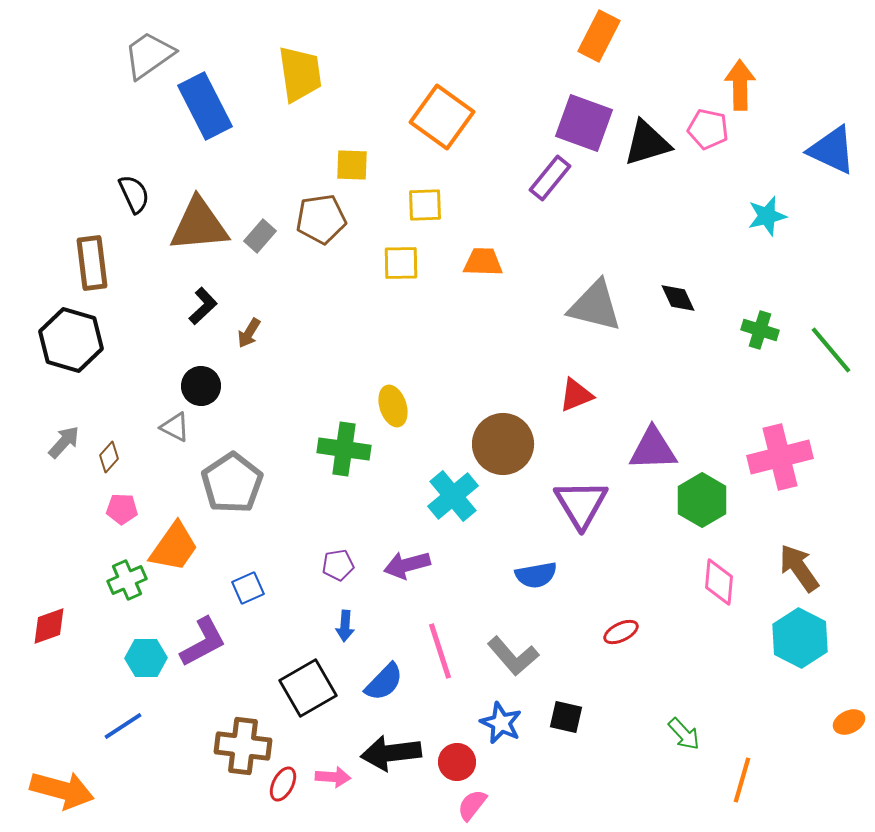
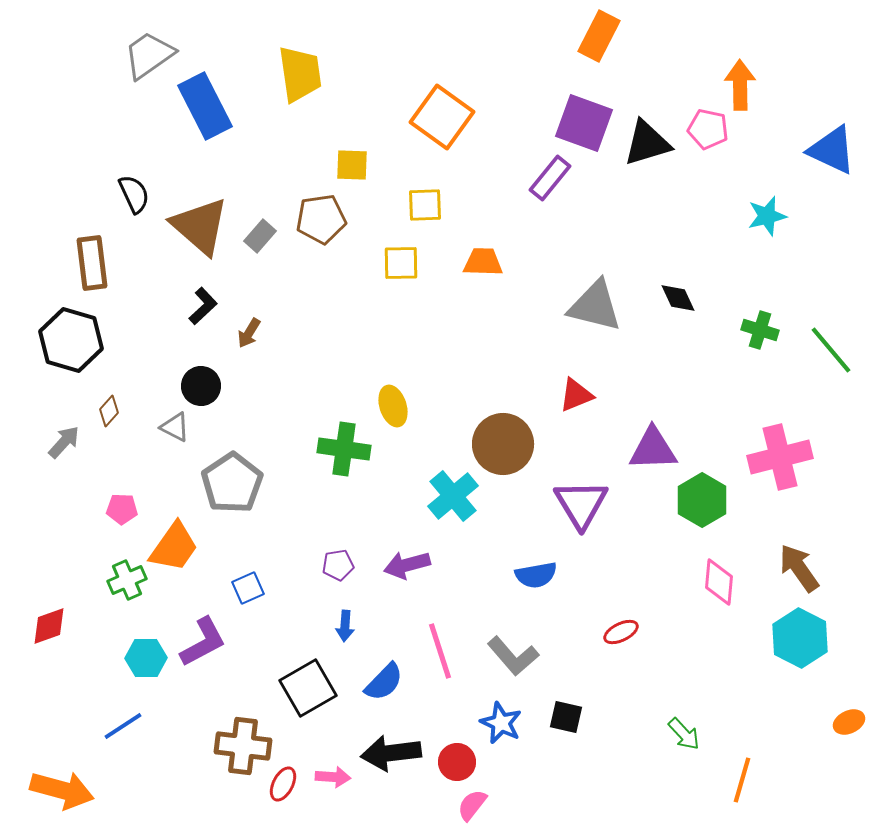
brown triangle at (199, 225): moved 1 px right, 1 px down; rotated 46 degrees clockwise
brown diamond at (109, 457): moved 46 px up
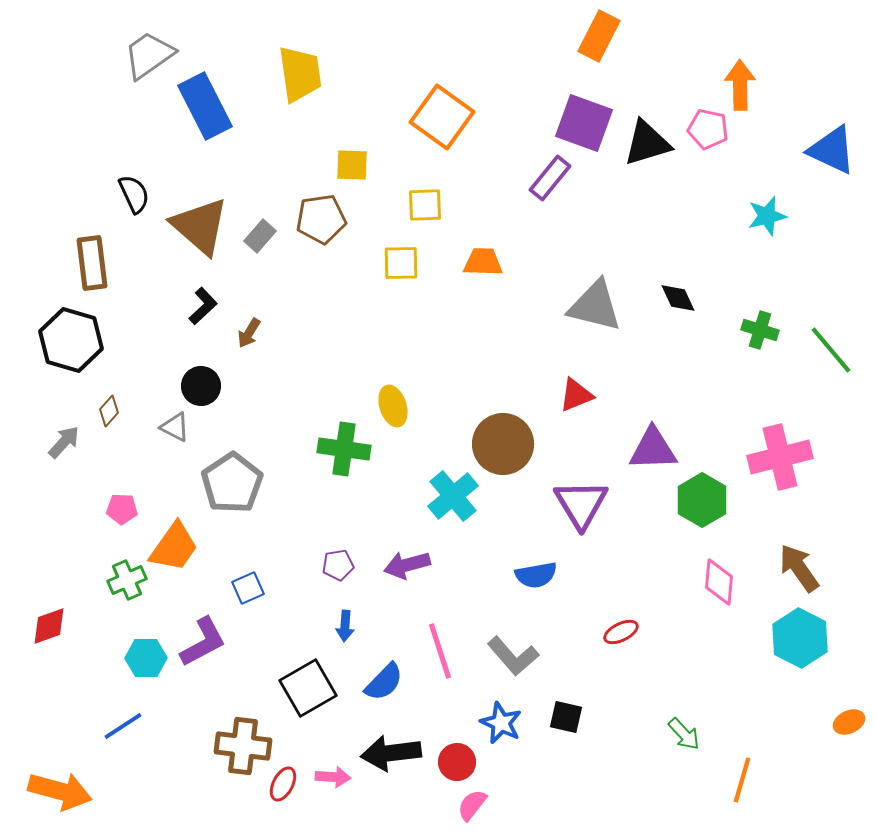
orange arrow at (62, 790): moved 2 px left, 1 px down
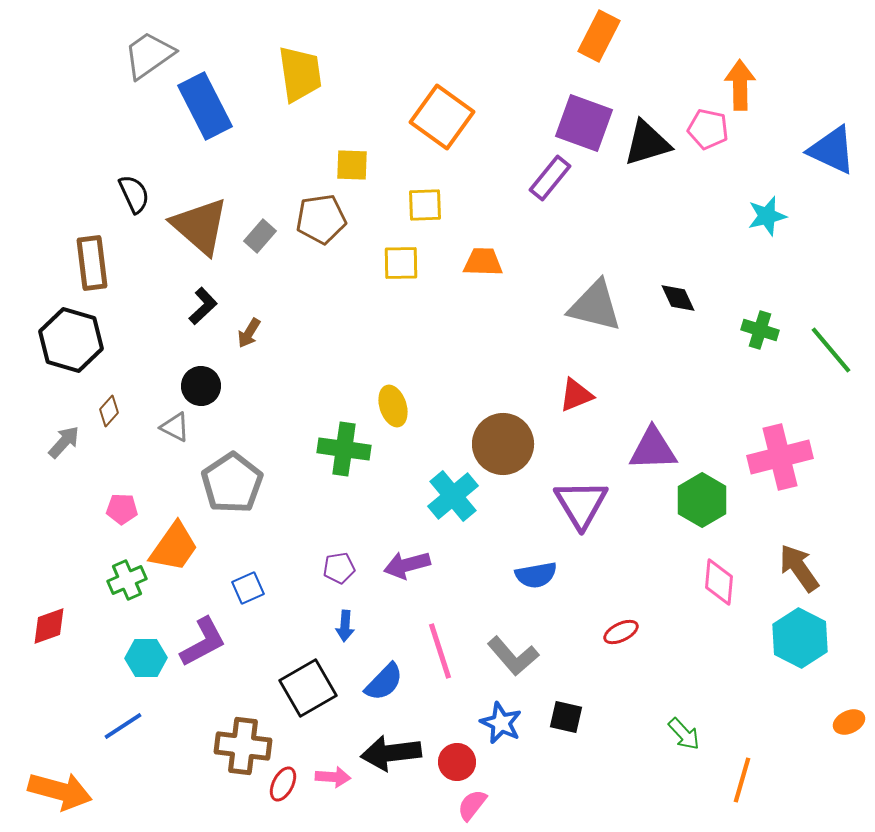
purple pentagon at (338, 565): moved 1 px right, 3 px down
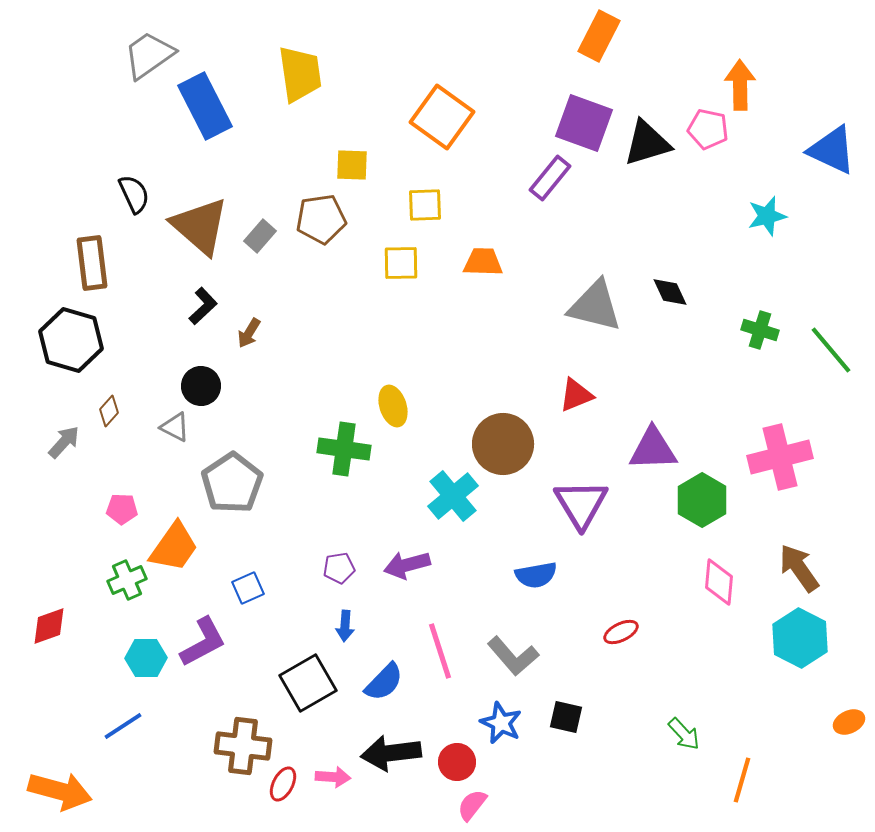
black diamond at (678, 298): moved 8 px left, 6 px up
black square at (308, 688): moved 5 px up
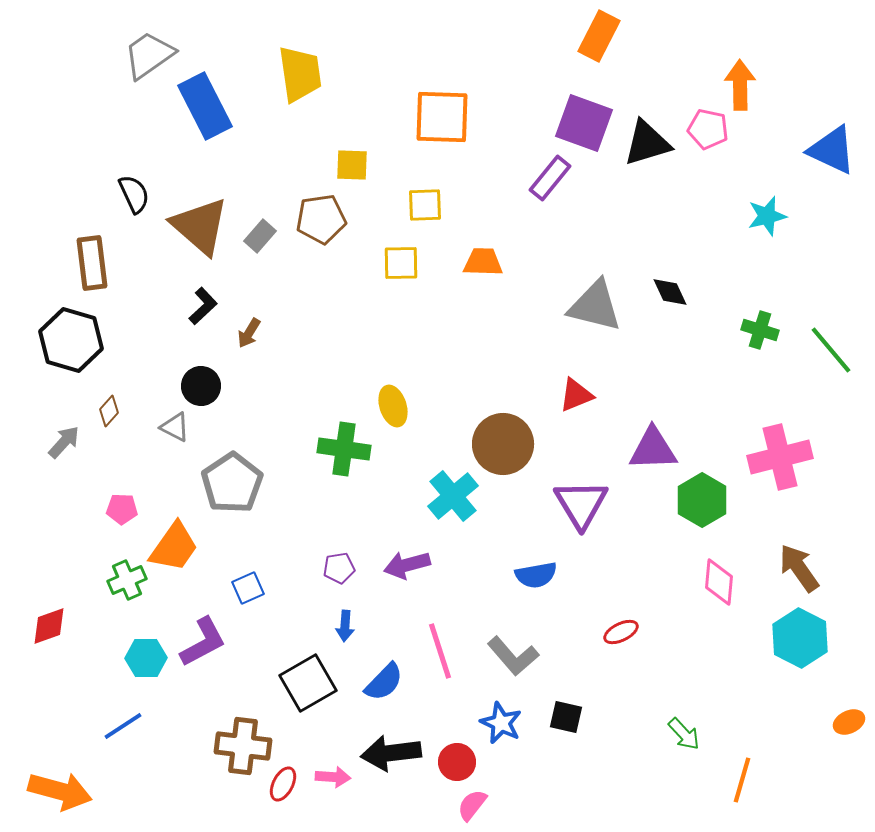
orange square at (442, 117): rotated 34 degrees counterclockwise
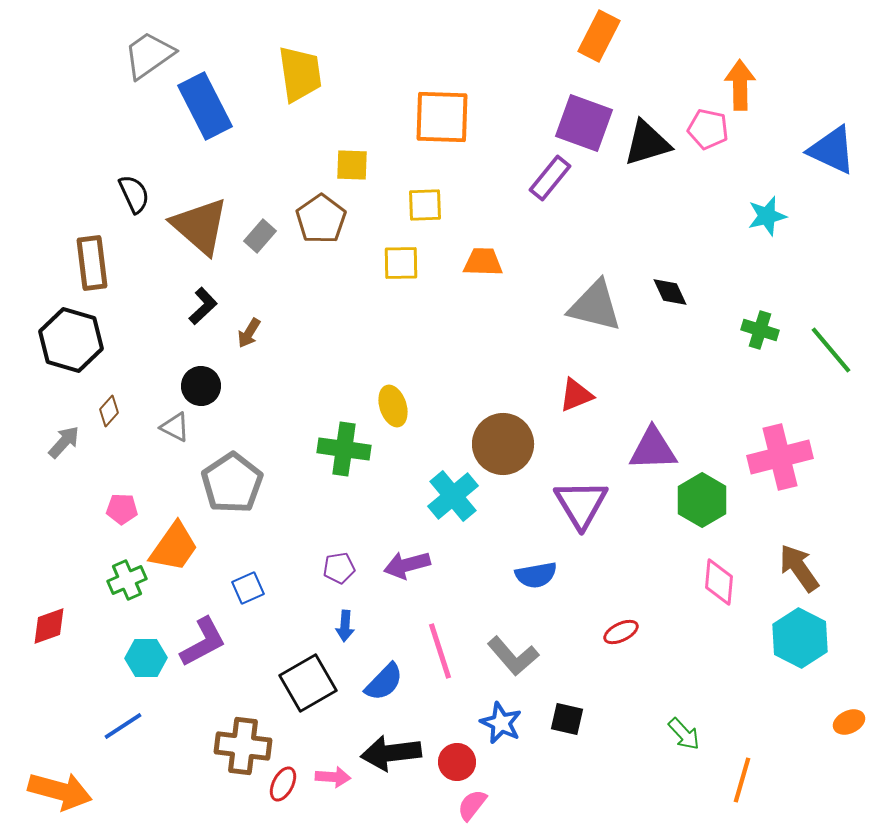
brown pentagon at (321, 219): rotated 27 degrees counterclockwise
black square at (566, 717): moved 1 px right, 2 px down
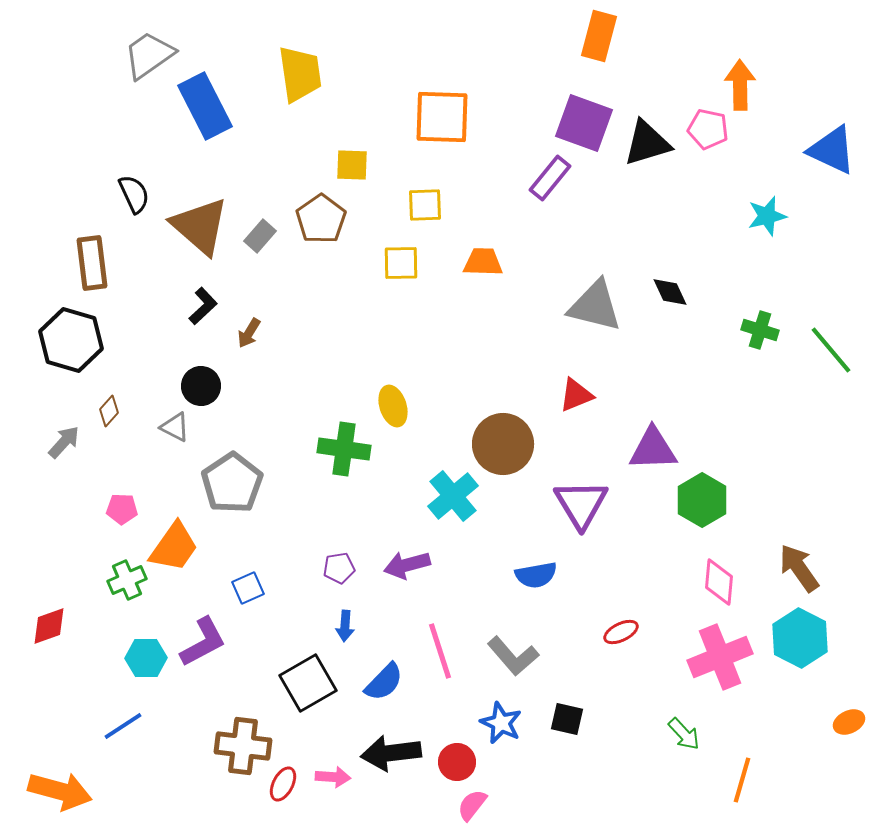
orange rectangle at (599, 36): rotated 12 degrees counterclockwise
pink cross at (780, 457): moved 60 px left, 200 px down; rotated 8 degrees counterclockwise
